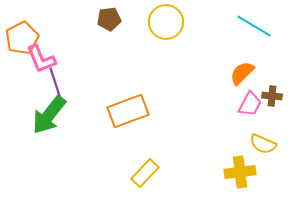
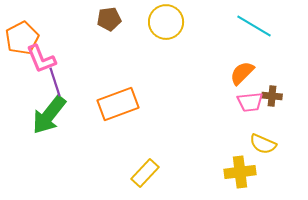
pink trapezoid: moved 2 px up; rotated 56 degrees clockwise
orange rectangle: moved 10 px left, 7 px up
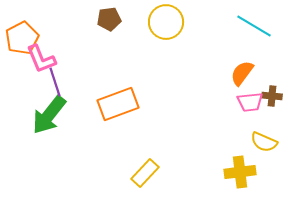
orange semicircle: rotated 8 degrees counterclockwise
yellow semicircle: moved 1 px right, 2 px up
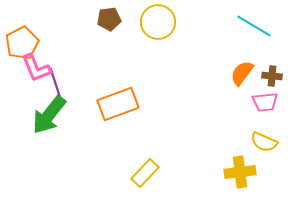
yellow circle: moved 8 px left
orange pentagon: moved 5 px down
pink L-shape: moved 5 px left, 9 px down
brown cross: moved 20 px up
pink trapezoid: moved 15 px right
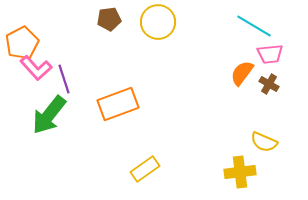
pink L-shape: rotated 20 degrees counterclockwise
brown cross: moved 3 px left, 8 px down; rotated 24 degrees clockwise
purple line: moved 9 px right, 3 px up
pink trapezoid: moved 5 px right, 48 px up
yellow rectangle: moved 4 px up; rotated 12 degrees clockwise
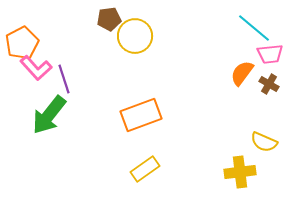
yellow circle: moved 23 px left, 14 px down
cyan line: moved 2 px down; rotated 9 degrees clockwise
orange rectangle: moved 23 px right, 11 px down
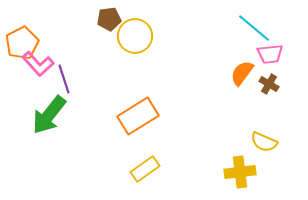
pink L-shape: moved 2 px right, 4 px up
orange rectangle: moved 3 px left, 1 px down; rotated 12 degrees counterclockwise
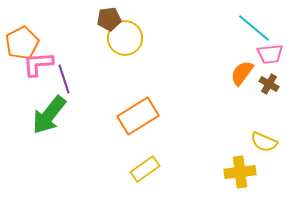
yellow circle: moved 10 px left, 2 px down
pink L-shape: rotated 128 degrees clockwise
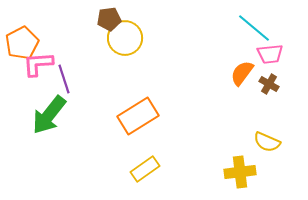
yellow semicircle: moved 3 px right
